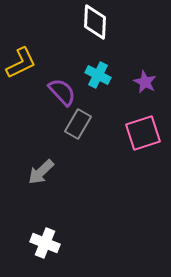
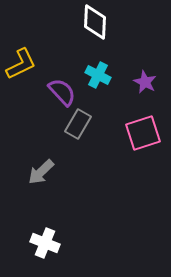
yellow L-shape: moved 1 px down
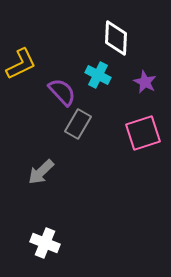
white diamond: moved 21 px right, 16 px down
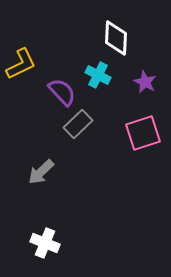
gray rectangle: rotated 16 degrees clockwise
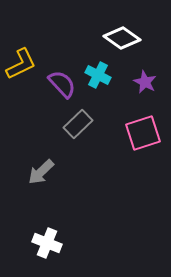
white diamond: moved 6 px right; rotated 57 degrees counterclockwise
purple semicircle: moved 8 px up
white cross: moved 2 px right
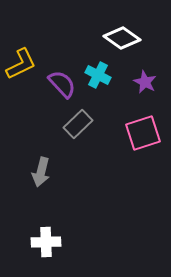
gray arrow: rotated 32 degrees counterclockwise
white cross: moved 1 px left, 1 px up; rotated 24 degrees counterclockwise
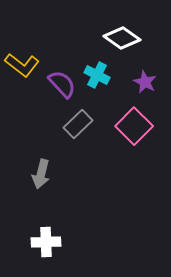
yellow L-shape: moved 1 px right, 1 px down; rotated 64 degrees clockwise
cyan cross: moved 1 px left
pink square: moved 9 px left, 7 px up; rotated 27 degrees counterclockwise
gray arrow: moved 2 px down
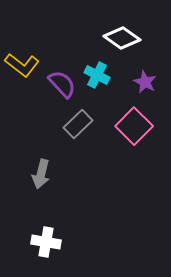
white cross: rotated 12 degrees clockwise
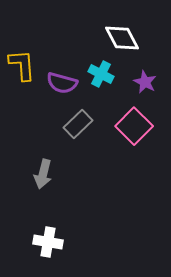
white diamond: rotated 27 degrees clockwise
yellow L-shape: rotated 132 degrees counterclockwise
cyan cross: moved 4 px right, 1 px up
purple semicircle: moved 1 px up; rotated 148 degrees clockwise
gray arrow: moved 2 px right
white cross: moved 2 px right
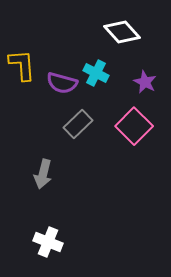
white diamond: moved 6 px up; rotated 15 degrees counterclockwise
cyan cross: moved 5 px left, 1 px up
white cross: rotated 12 degrees clockwise
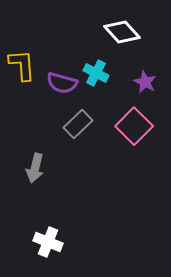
gray arrow: moved 8 px left, 6 px up
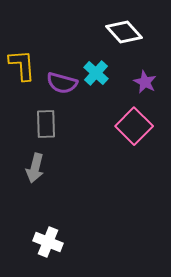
white diamond: moved 2 px right
cyan cross: rotated 15 degrees clockwise
gray rectangle: moved 32 px left; rotated 48 degrees counterclockwise
